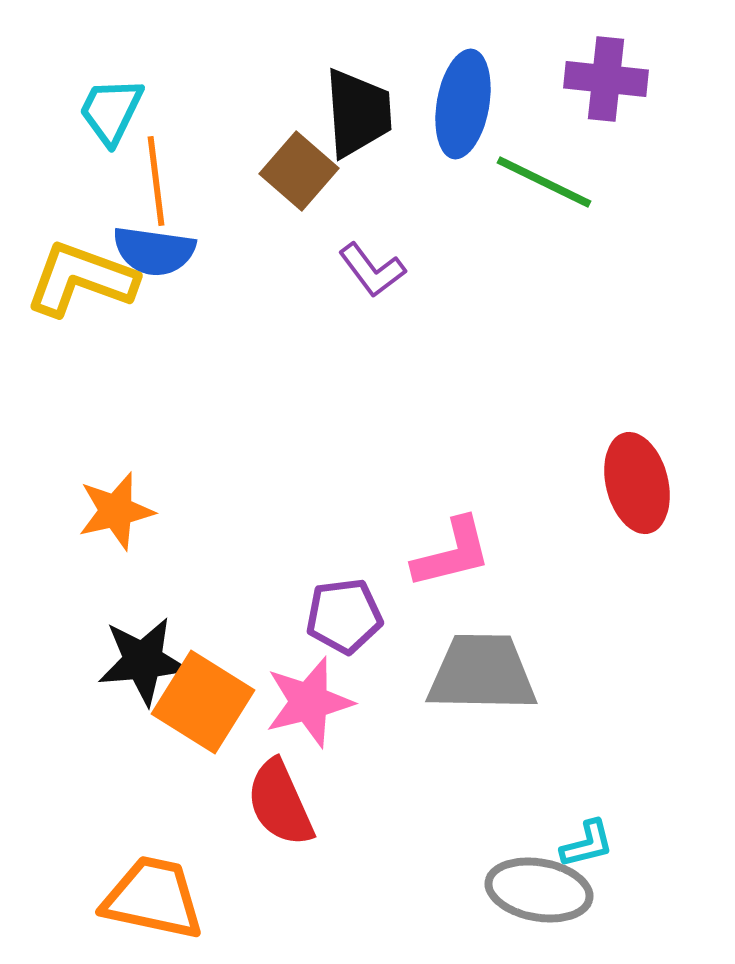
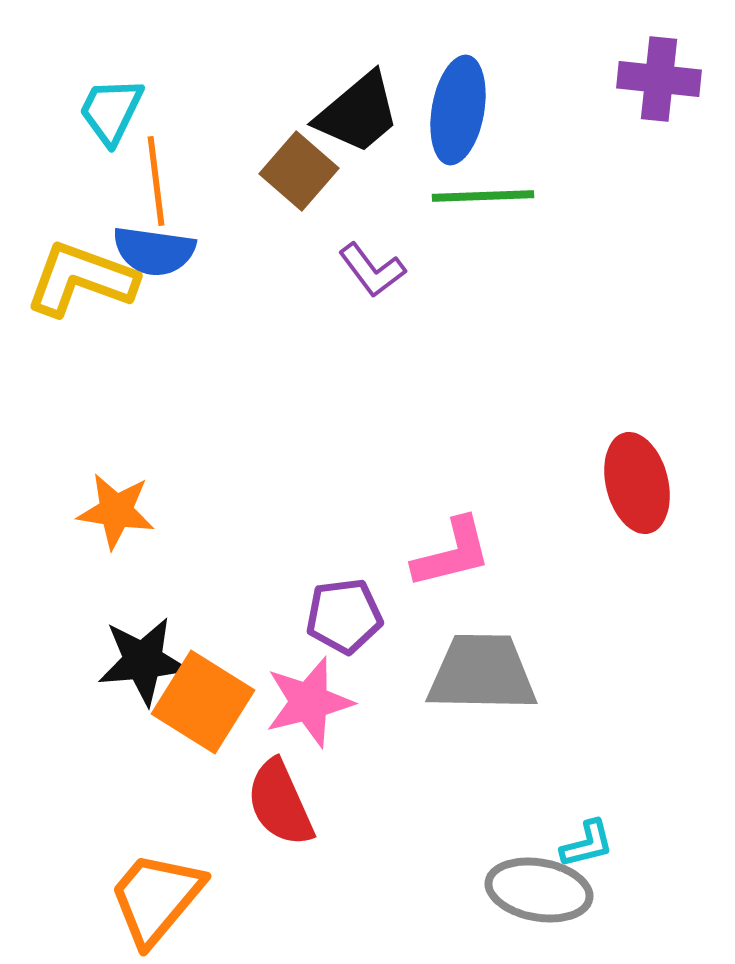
purple cross: moved 53 px right
blue ellipse: moved 5 px left, 6 px down
black trapezoid: rotated 54 degrees clockwise
green line: moved 61 px left, 14 px down; rotated 28 degrees counterclockwise
orange star: rotated 22 degrees clockwise
orange trapezoid: moved 3 px right; rotated 62 degrees counterclockwise
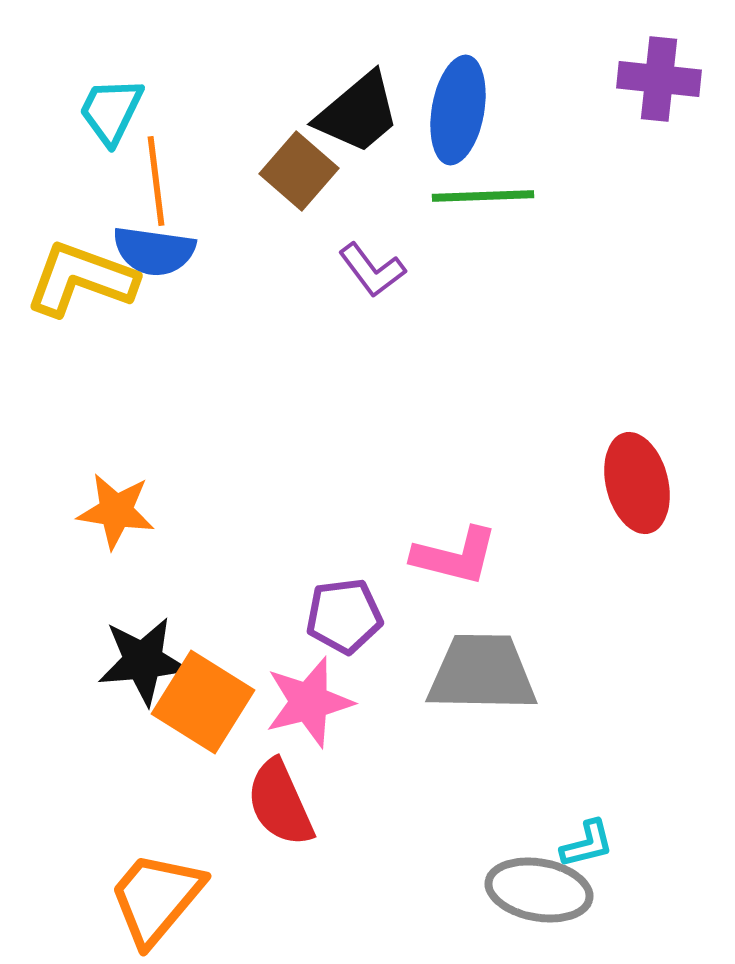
pink L-shape: moved 3 px right, 3 px down; rotated 28 degrees clockwise
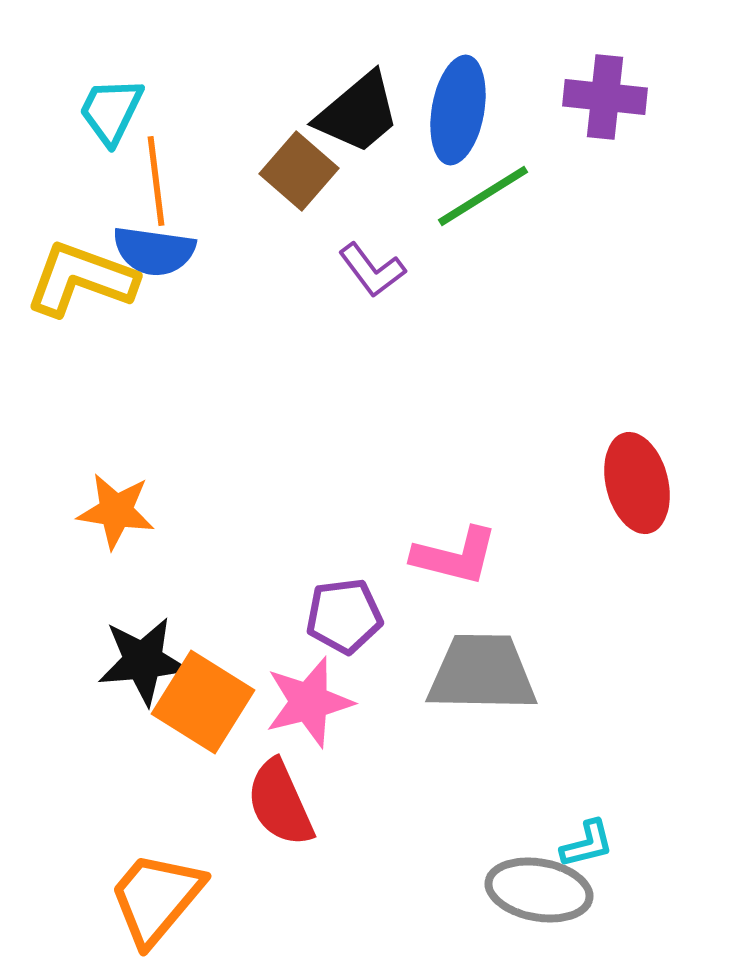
purple cross: moved 54 px left, 18 px down
green line: rotated 30 degrees counterclockwise
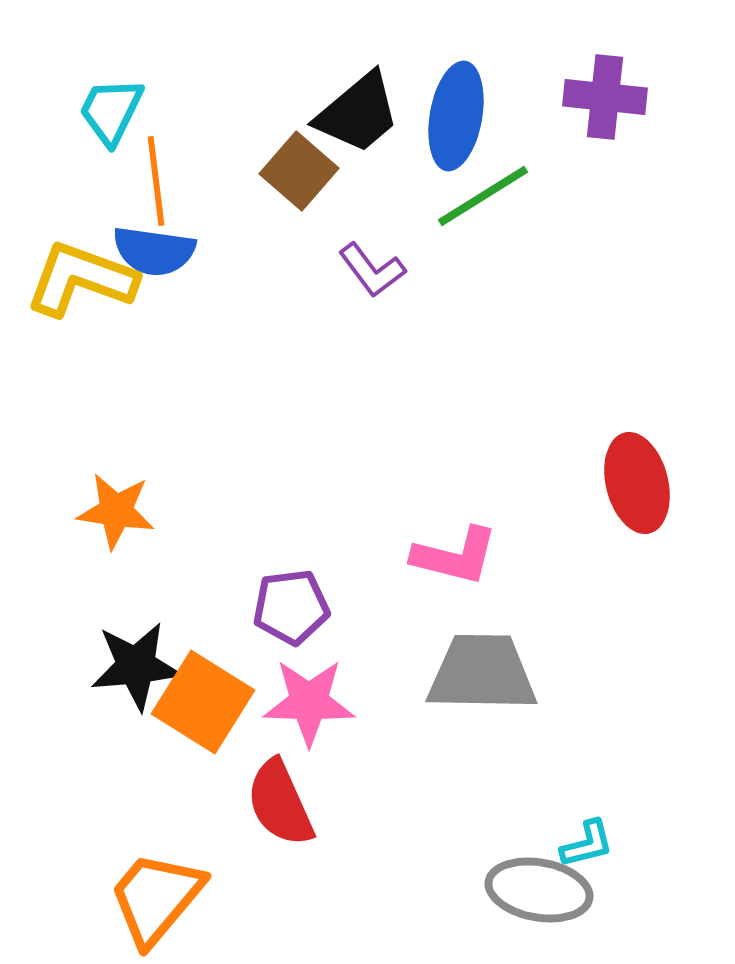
blue ellipse: moved 2 px left, 6 px down
purple pentagon: moved 53 px left, 9 px up
black star: moved 7 px left, 5 px down
pink star: rotated 16 degrees clockwise
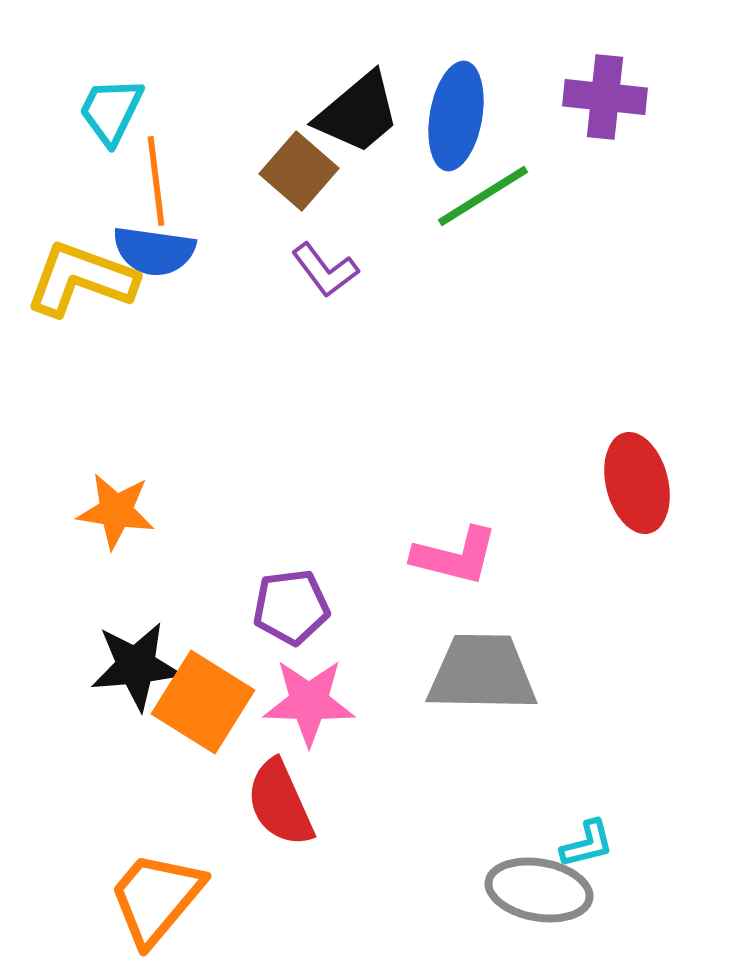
purple L-shape: moved 47 px left
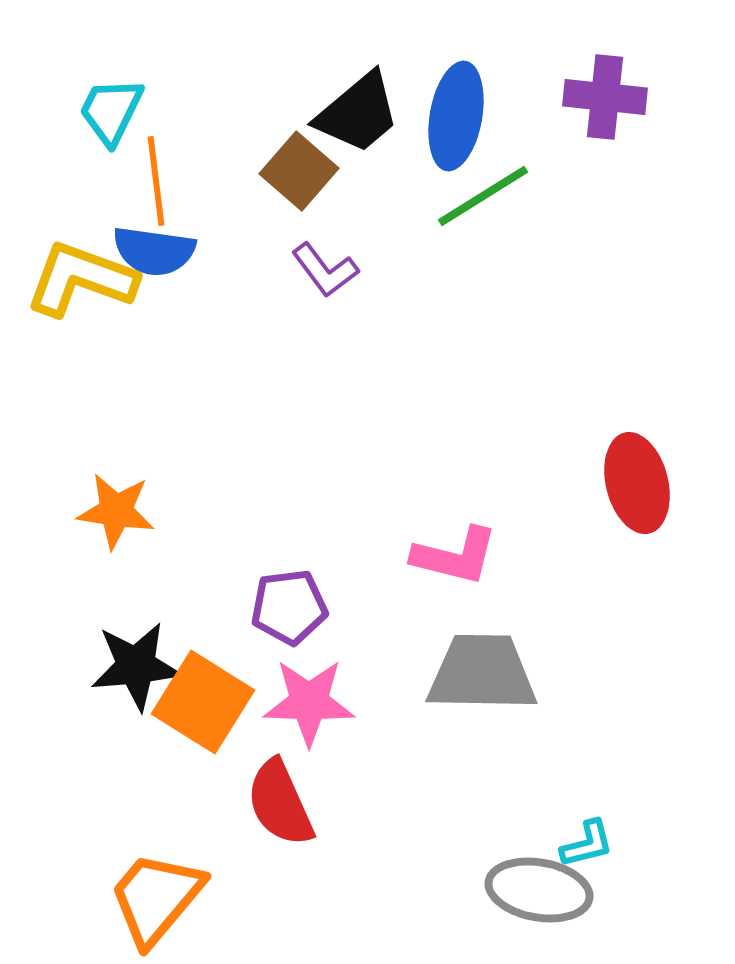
purple pentagon: moved 2 px left
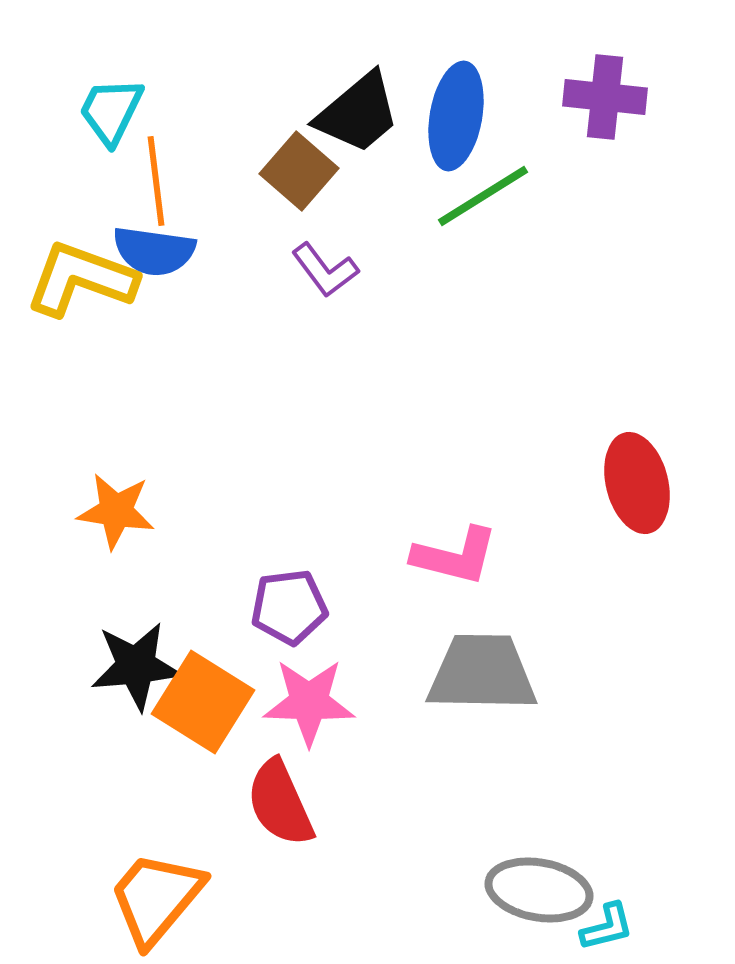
cyan L-shape: moved 20 px right, 83 px down
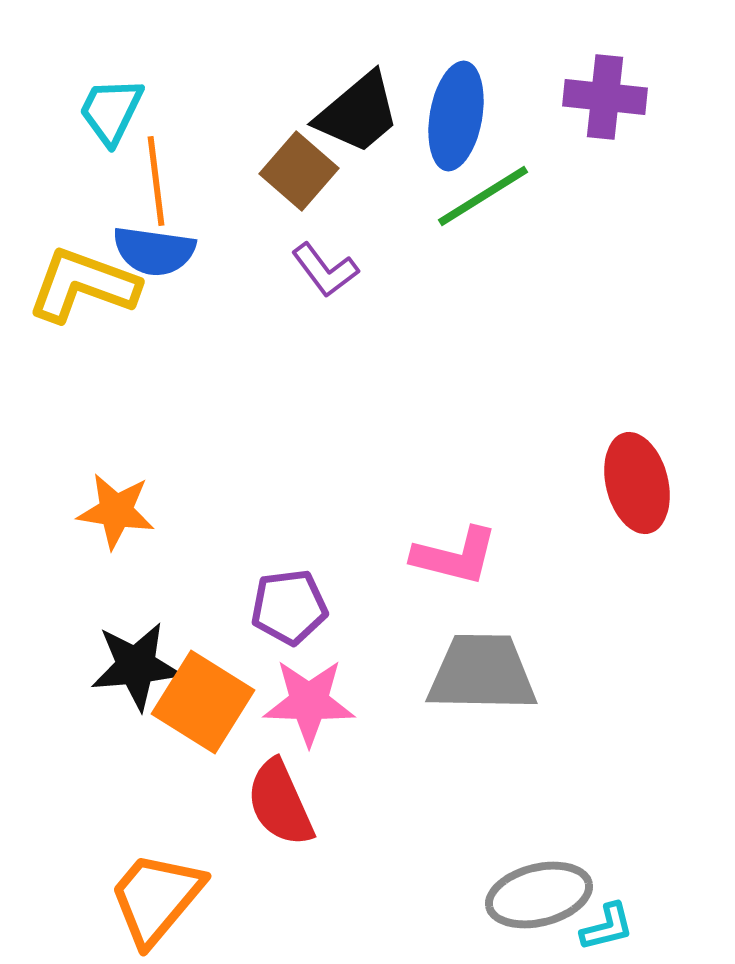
yellow L-shape: moved 2 px right, 6 px down
gray ellipse: moved 5 px down; rotated 24 degrees counterclockwise
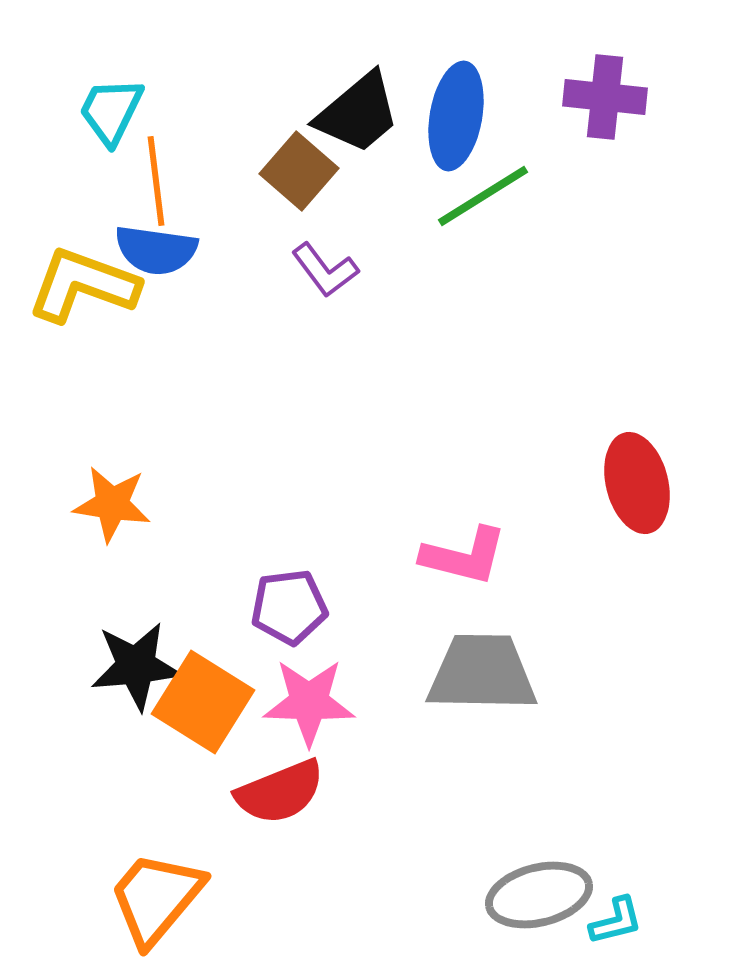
blue semicircle: moved 2 px right, 1 px up
orange star: moved 4 px left, 7 px up
pink L-shape: moved 9 px right
red semicircle: moved 11 px up; rotated 88 degrees counterclockwise
cyan L-shape: moved 9 px right, 6 px up
